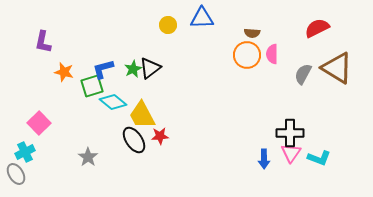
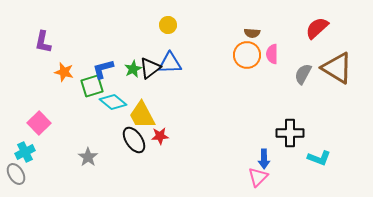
blue triangle: moved 32 px left, 45 px down
red semicircle: rotated 15 degrees counterclockwise
pink triangle: moved 33 px left, 24 px down; rotated 10 degrees clockwise
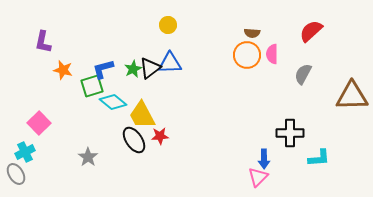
red semicircle: moved 6 px left, 3 px down
brown triangle: moved 15 px right, 28 px down; rotated 32 degrees counterclockwise
orange star: moved 1 px left, 2 px up
cyan L-shape: rotated 25 degrees counterclockwise
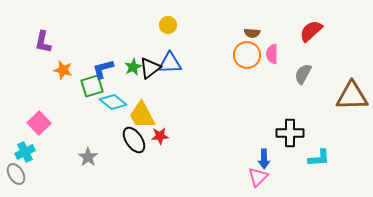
green star: moved 2 px up
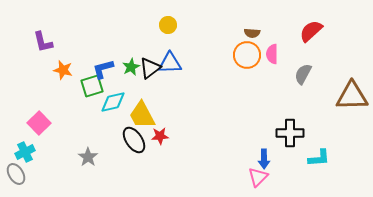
purple L-shape: rotated 25 degrees counterclockwise
green star: moved 2 px left
cyan diamond: rotated 52 degrees counterclockwise
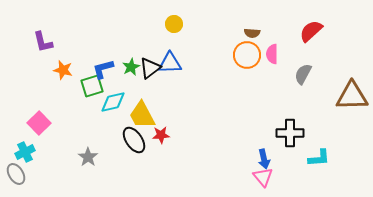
yellow circle: moved 6 px right, 1 px up
red star: moved 1 px right, 1 px up
blue arrow: rotated 12 degrees counterclockwise
pink triangle: moved 5 px right; rotated 25 degrees counterclockwise
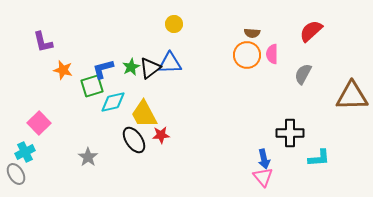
yellow trapezoid: moved 2 px right, 1 px up
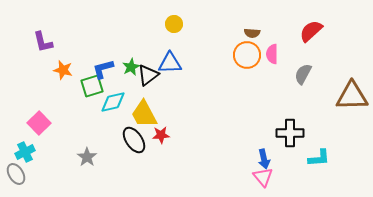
black triangle: moved 2 px left, 7 px down
gray star: moved 1 px left
